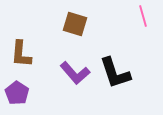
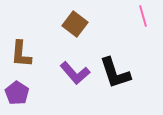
brown square: rotated 20 degrees clockwise
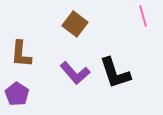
purple pentagon: moved 1 px down
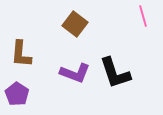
purple L-shape: rotated 28 degrees counterclockwise
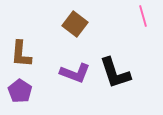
purple pentagon: moved 3 px right, 3 px up
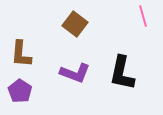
black L-shape: moved 7 px right; rotated 30 degrees clockwise
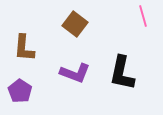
brown L-shape: moved 3 px right, 6 px up
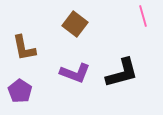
brown L-shape: rotated 16 degrees counterclockwise
black L-shape: rotated 117 degrees counterclockwise
